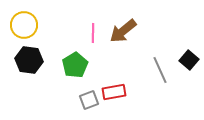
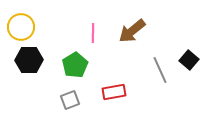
yellow circle: moved 3 px left, 2 px down
brown arrow: moved 9 px right
black hexagon: rotated 8 degrees counterclockwise
gray square: moved 19 px left
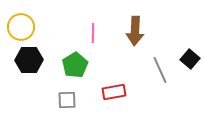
brown arrow: moved 3 px right; rotated 48 degrees counterclockwise
black square: moved 1 px right, 1 px up
gray square: moved 3 px left; rotated 18 degrees clockwise
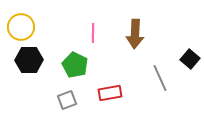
brown arrow: moved 3 px down
green pentagon: rotated 15 degrees counterclockwise
gray line: moved 8 px down
red rectangle: moved 4 px left, 1 px down
gray square: rotated 18 degrees counterclockwise
